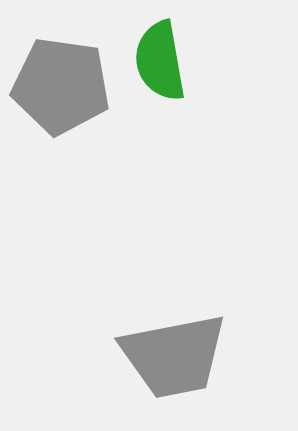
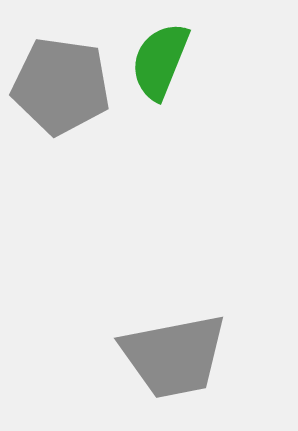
green semicircle: rotated 32 degrees clockwise
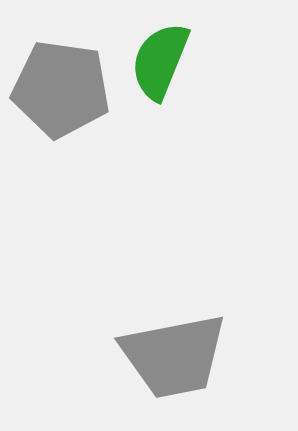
gray pentagon: moved 3 px down
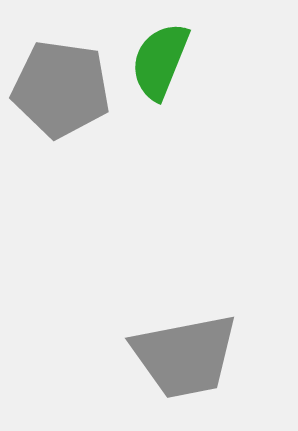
gray trapezoid: moved 11 px right
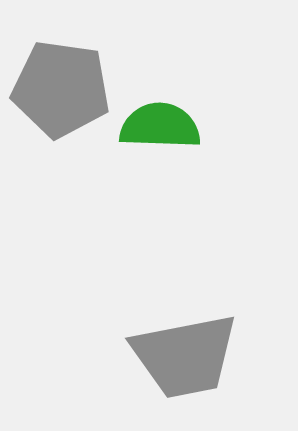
green semicircle: moved 65 px down; rotated 70 degrees clockwise
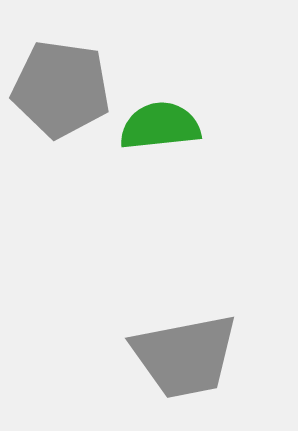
green semicircle: rotated 8 degrees counterclockwise
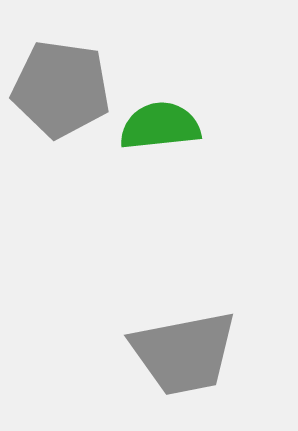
gray trapezoid: moved 1 px left, 3 px up
